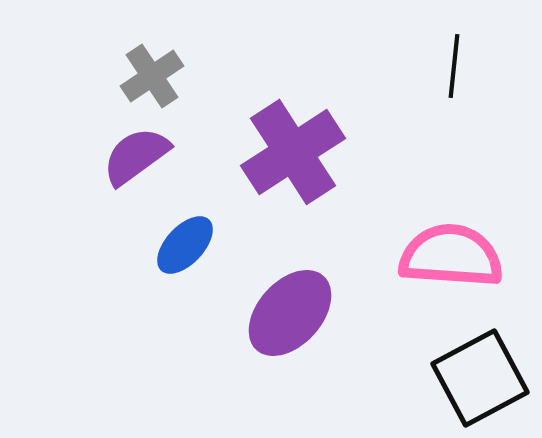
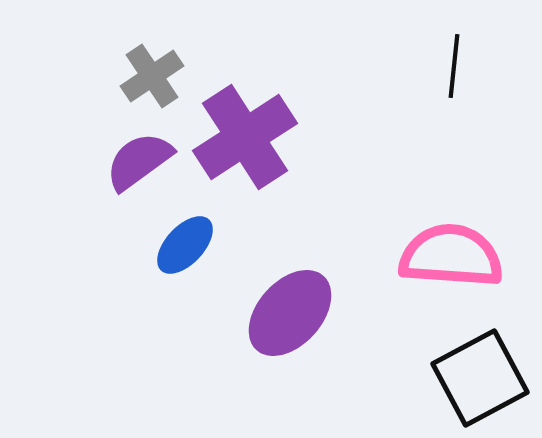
purple cross: moved 48 px left, 15 px up
purple semicircle: moved 3 px right, 5 px down
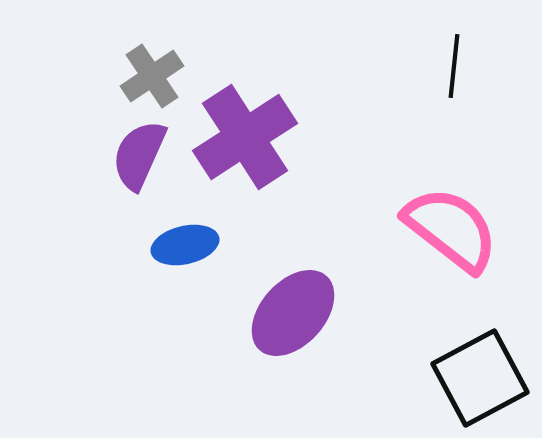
purple semicircle: moved 6 px up; rotated 30 degrees counterclockwise
blue ellipse: rotated 34 degrees clockwise
pink semicircle: moved 27 px up; rotated 34 degrees clockwise
purple ellipse: moved 3 px right
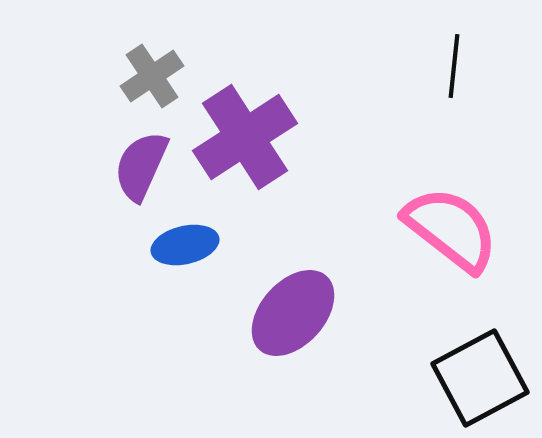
purple semicircle: moved 2 px right, 11 px down
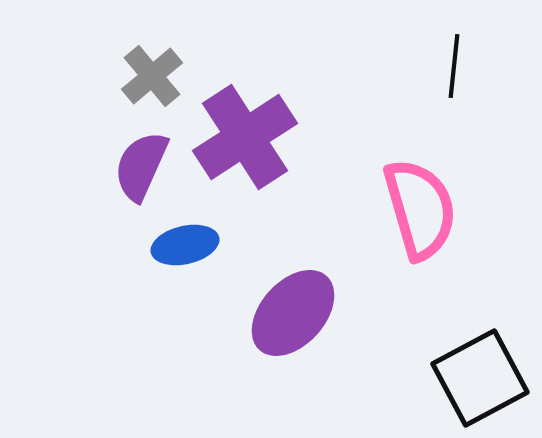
gray cross: rotated 6 degrees counterclockwise
pink semicircle: moved 31 px left, 20 px up; rotated 36 degrees clockwise
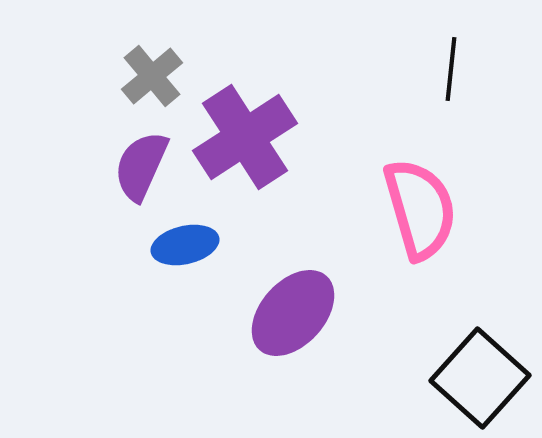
black line: moved 3 px left, 3 px down
black square: rotated 20 degrees counterclockwise
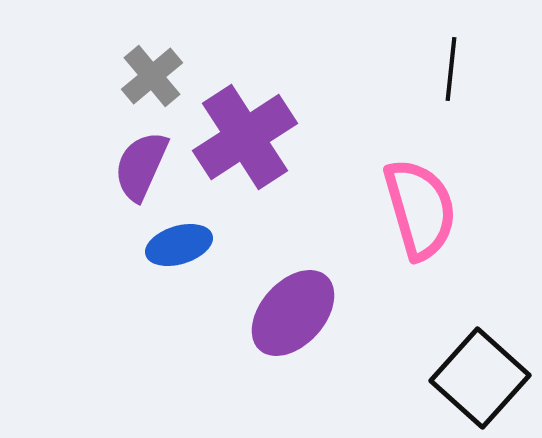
blue ellipse: moved 6 px left; rotated 4 degrees counterclockwise
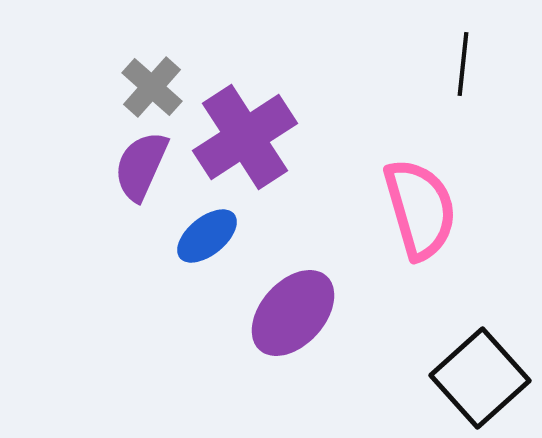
black line: moved 12 px right, 5 px up
gray cross: moved 11 px down; rotated 8 degrees counterclockwise
blue ellipse: moved 28 px right, 9 px up; rotated 22 degrees counterclockwise
black square: rotated 6 degrees clockwise
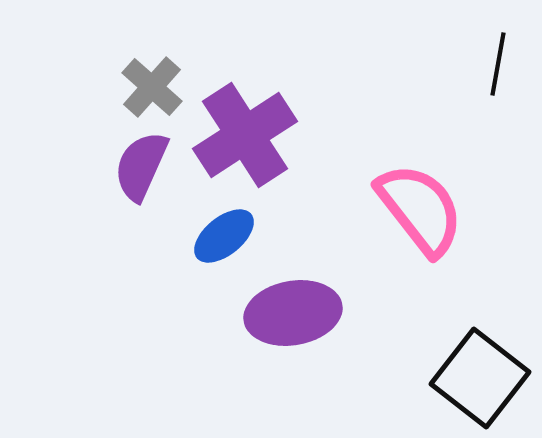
black line: moved 35 px right; rotated 4 degrees clockwise
purple cross: moved 2 px up
pink semicircle: rotated 22 degrees counterclockwise
blue ellipse: moved 17 px right
purple ellipse: rotated 38 degrees clockwise
black square: rotated 10 degrees counterclockwise
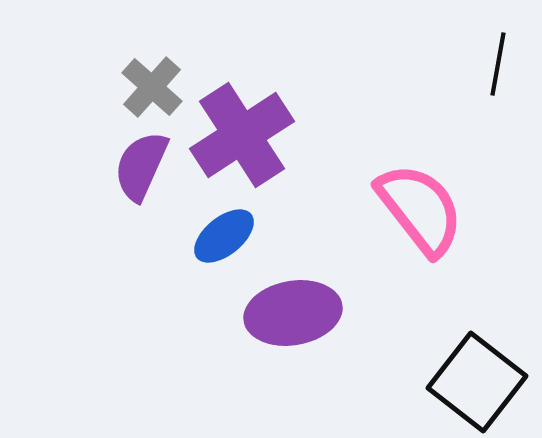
purple cross: moved 3 px left
black square: moved 3 px left, 4 px down
